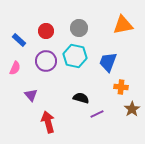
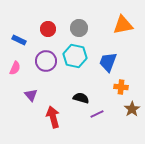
red circle: moved 2 px right, 2 px up
blue rectangle: rotated 16 degrees counterclockwise
red arrow: moved 5 px right, 5 px up
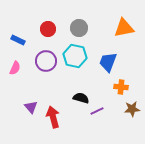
orange triangle: moved 1 px right, 3 px down
blue rectangle: moved 1 px left
purple triangle: moved 12 px down
brown star: rotated 28 degrees clockwise
purple line: moved 3 px up
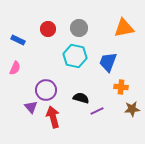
purple circle: moved 29 px down
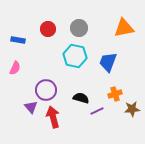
blue rectangle: rotated 16 degrees counterclockwise
orange cross: moved 6 px left, 7 px down; rotated 24 degrees counterclockwise
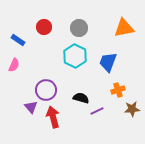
red circle: moved 4 px left, 2 px up
blue rectangle: rotated 24 degrees clockwise
cyan hexagon: rotated 15 degrees clockwise
pink semicircle: moved 1 px left, 3 px up
orange cross: moved 3 px right, 4 px up
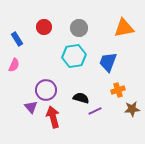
blue rectangle: moved 1 px left, 1 px up; rotated 24 degrees clockwise
cyan hexagon: moved 1 px left; rotated 25 degrees clockwise
purple line: moved 2 px left
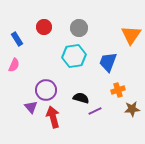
orange triangle: moved 7 px right, 7 px down; rotated 45 degrees counterclockwise
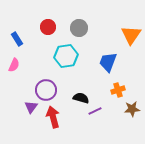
red circle: moved 4 px right
cyan hexagon: moved 8 px left
purple triangle: rotated 16 degrees clockwise
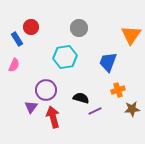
red circle: moved 17 px left
cyan hexagon: moved 1 px left, 1 px down
